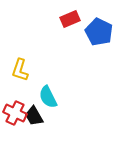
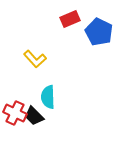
yellow L-shape: moved 15 px right, 11 px up; rotated 60 degrees counterclockwise
cyan semicircle: rotated 25 degrees clockwise
black trapezoid: rotated 15 degrees counterclockwise
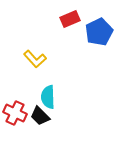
blue pentagon: rotated 20 degrees clockwise
black trapezoid: moved 6 px right
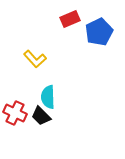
black trapezoid: moved 1 px right
